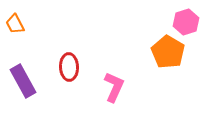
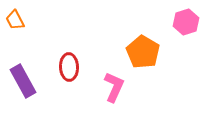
orange trapezoid: moved 4 px up
orange pentagon: moved 25 px left
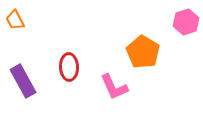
pink L-shape: rotated 132 degrees clockwise
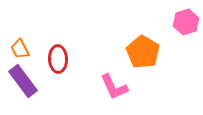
orange trapezoid: moved 5 px right, 29 px down
red ellipse: moved 11 px left, 8 px up
purple rectangle: rotated 8 degrees counterclockwise
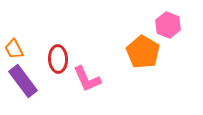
pink hexagon: moved 18 px left, 3 px down; rotated 20 degrees counterclockwise
orange trapezoid: moved 6 px left
pink L-shape: moved 27 px left, 8 px up
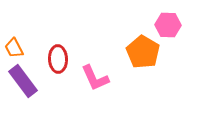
pink hexagon: rotated 20 degrees counterclockwise
orange trapezoid: moved 1 px up
pink L-shape: moved 8 px right, 1 px up
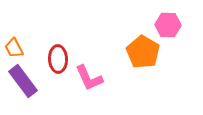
pink L-shape: moved 6 px left
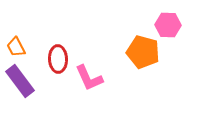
orange trapezoid: moved 2 px right, 1 px up
orange pentagon: rotated 16 degrees counterclockwise
purple rectangle: moved 3 px left
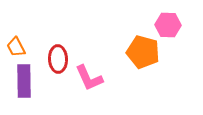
purple rectangle: moved 4 px right; rotated 36 degrees clockwise
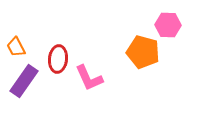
red ellipse: rotated 8 degrees clockwise
purple rectangle: rotated 36 degrees clockwise
